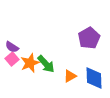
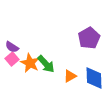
orange star: rotated 24 degrees counterclockwise
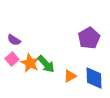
purple semicircle: moved 2 px right, 7 px up
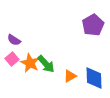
purple pentagon: moved 4 px right, 13 px up
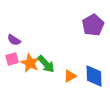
pink square: rotated 24 degrees clockwise
blue diamond: moved 2 px up
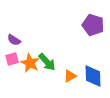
purple pentagon: rotated 25 degrees counterclockwise
green arrow: moved 1 px right, 2 px up
blue diamond: moved 1 px left
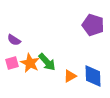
pink square: moved 4 px down
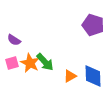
green arrow: moved 2 px left
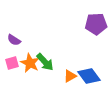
purple pentagon: moved 3 px right, 1 px up; rotated 20 degrees counterclockwise
blue diamond: moved 4 px left; rotated 35 degrees counterclockwise
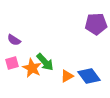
orange star: moved 2 px right, 5 px down
orange triangle: moved 3 px left
